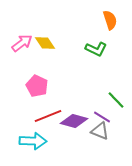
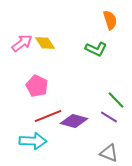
purple line: moved 7 px right
gray triangle: moved 9 px right, 22 px down
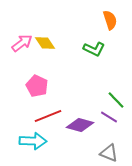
green L-shape: moved 2 px left
purple diamond: moved 6 px right, 4 px down
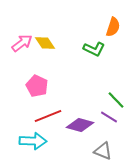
orange semicircle: moved 3 px right, 7 px down; rotated 36 degrees clockwise
gray triangle: moved 6 px left, 2 px up
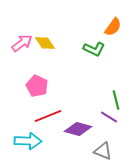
orange semicircle: rotated 18 degrees clockwise
green line: rotated 30 degrees clockwise
purple diamond: moved 2 px left, 4 px down
cyan arrow: moved 5 px left
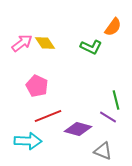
green L-shape: moved 3 px left, 2 px up
purple line: moved 1 px left
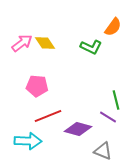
pink pentagon: rotated 20 degrees counterclockwise
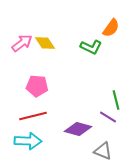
orange semicircle: moved 2 px left, 1 px down
red line: moved 15 px left; rotated 8 degrees clockwise
